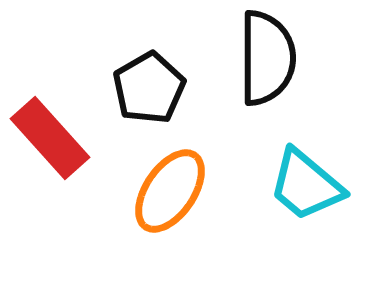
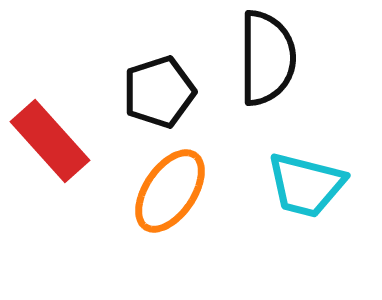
black pentagon: moved 10 px right, 4 px down; rotated 12 degrees clockwise
red rectangle: moved 3 px down
cyan trapezoid: rotated 26 degrees counterclockwise
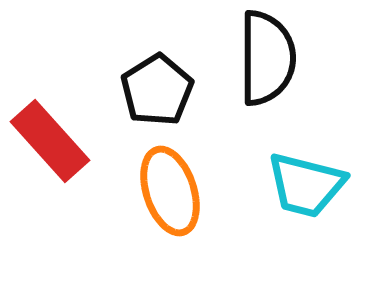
black pentagon: moved 2 px left, 2 px up; rotated 14 degrees counterclockwise
orange ellipse: rotated 52 degrees counterclockwise
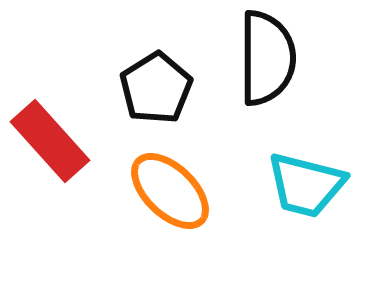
black pentagon: moved 1 px left, 2 px up
orange ellipse: rotated 28 degrees counterclockwise
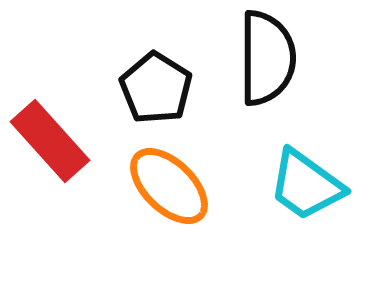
black pentagon: rotated 8 degrees counterclockwise
cyan trapezoid: rotated 22 degrees clockwise
orange ellipse: moved 1 px left, 5 px up
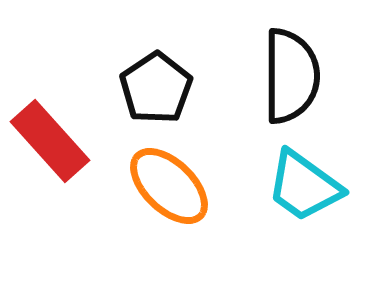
black semicircle: moved 24 px right, 18 px down
black pentagon: rotated 6 degrees clockwise
cyan trapezoid: moved 2 px left, 1 px down
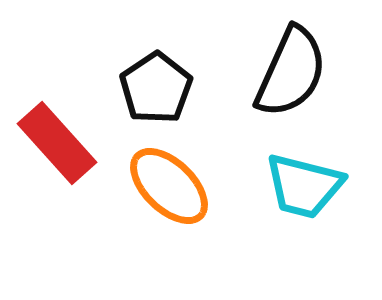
black semicircle: moved 4 px up; rotated 24 degrees clockwise
red rectangle: moved 7 px right, 2 px down
cyan trapezoid: rotated 22 degrees counterclockwise
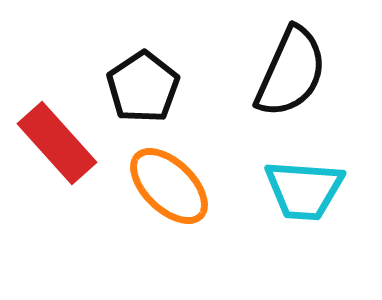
black pentagon: moved 13 px left, 1 px up
cyan trapezoid: moved 4 px down; rotated 10 degrees counterclockwise
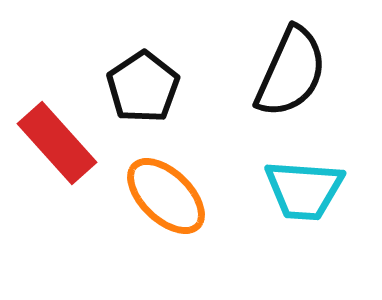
orange ellipse: moved 3 px left, 10 px down
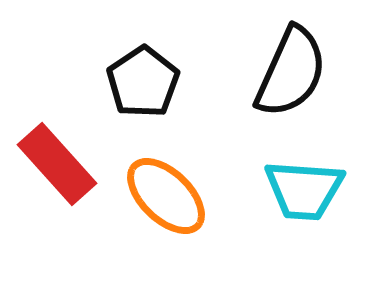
black pentagon: moved 5 px up
red rectangle: moved 21 px down
